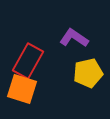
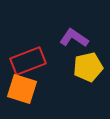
red rectangle: rotated 40 degrees clockwise
yellow pentagon: moved 6 px up
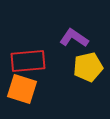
red rectangle: rotated 16 degrees clockwise
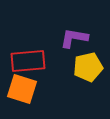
purple L-shape: rotated 24 degrees counterclockwise
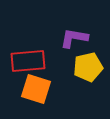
orange square: moved 14 px right
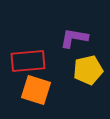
yellow pentagon: moved 3 px down
orange square: moved 1 px down
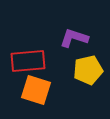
purple L-shape: rotated 8 degrees clockwise
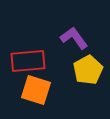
purple L-shape: rotated 36 degrees clockwise
yellow pentagon: rotated 16 degrees counterclockwise
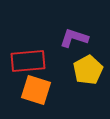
purple L-shape: rotated 36 degrees counterclockwise
